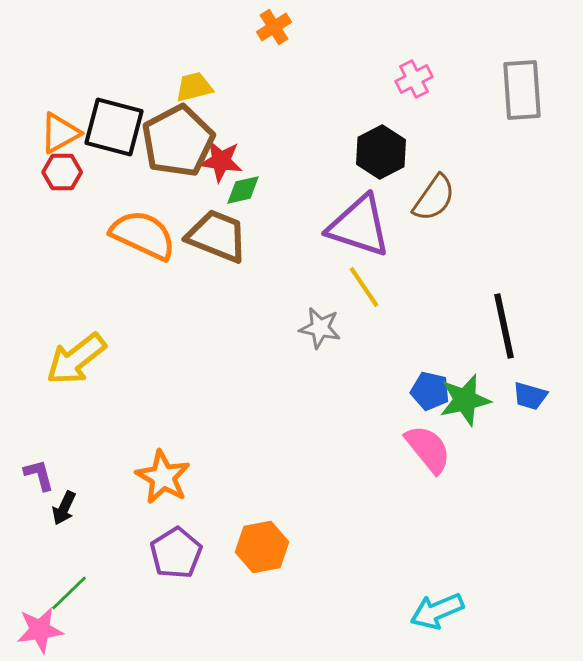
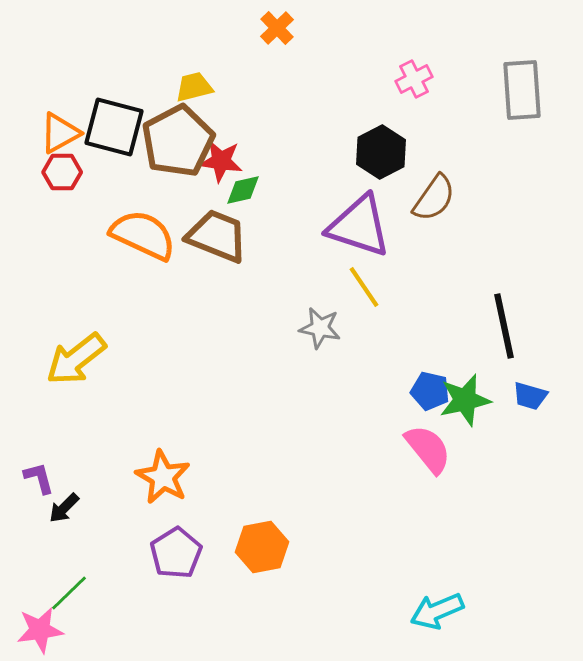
orange cross: moved 3 px right, 1 px down; rotated 12 degrees counterclockwise
purple L-shape: moved 3 px down
black arrow: rotated 20 degrees clockwise
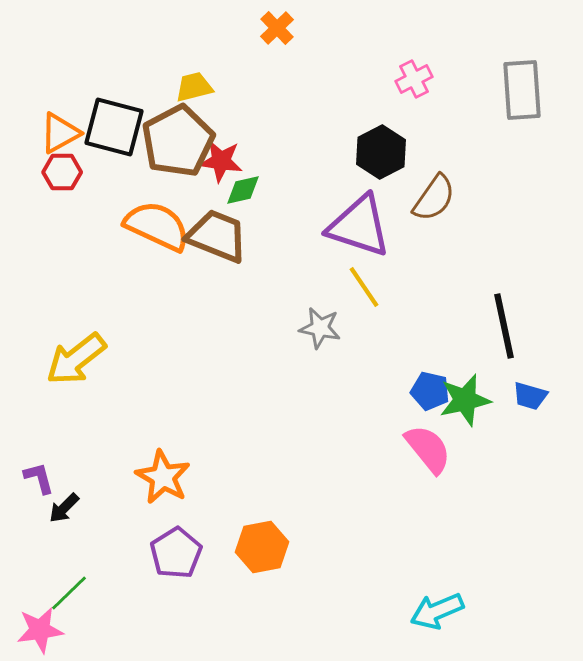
orange semicircle: moved 14 px right, 9 px up
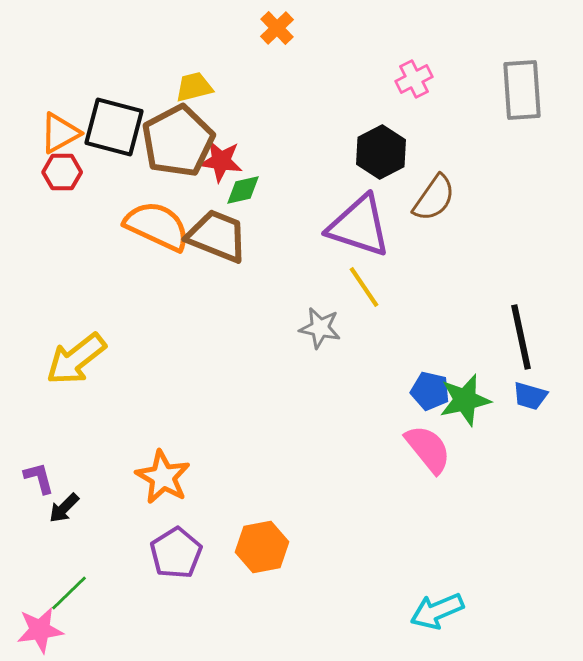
black line: moved 17 px right, 11 px down
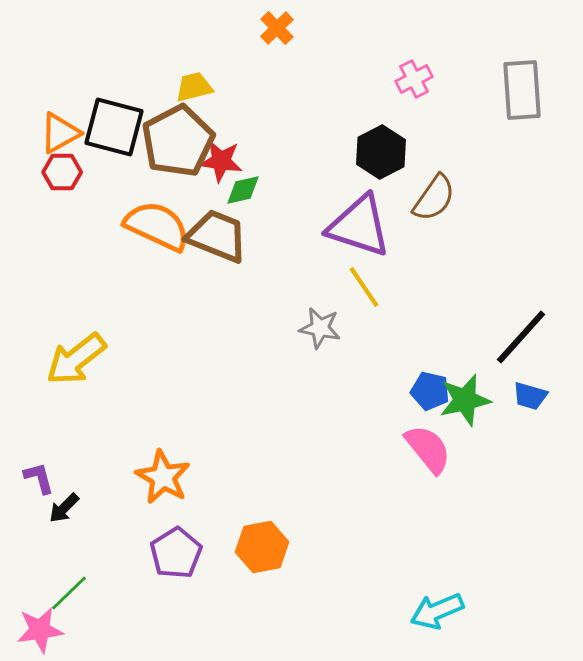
black line: rotated 54 degrees clockwise
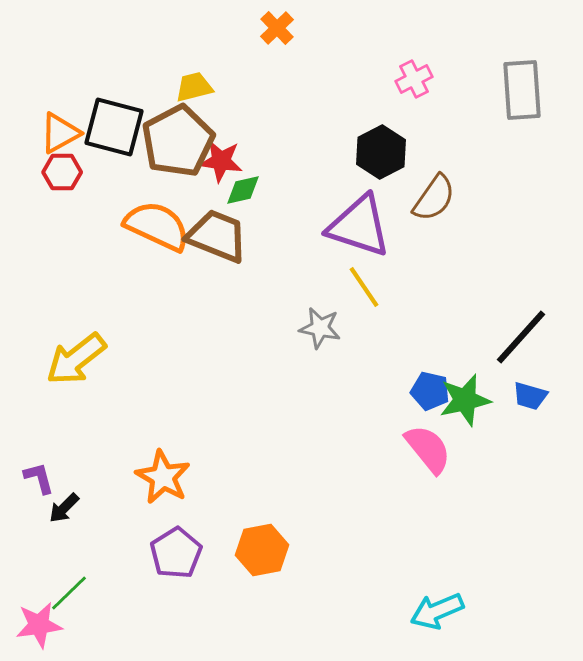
orange hexagon: moved 3 px down
pink star: moved 1 px left, 5 px up
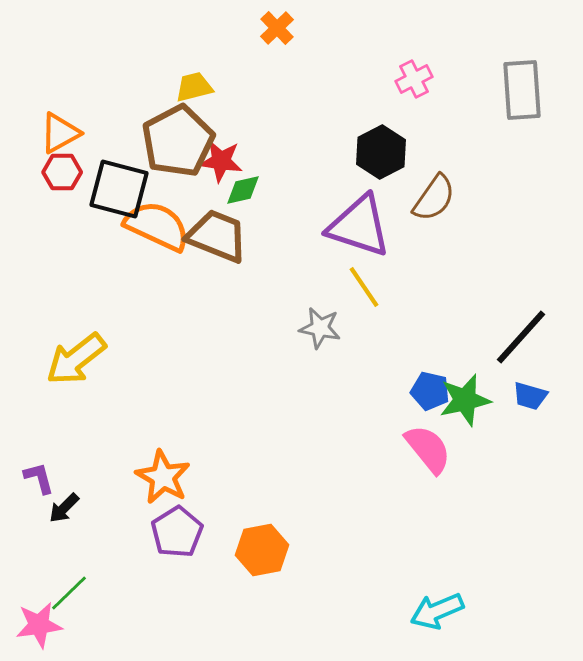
black square: moved 5 px right, 62 px down
purple pentagon: moved 1 px right, 21 px up
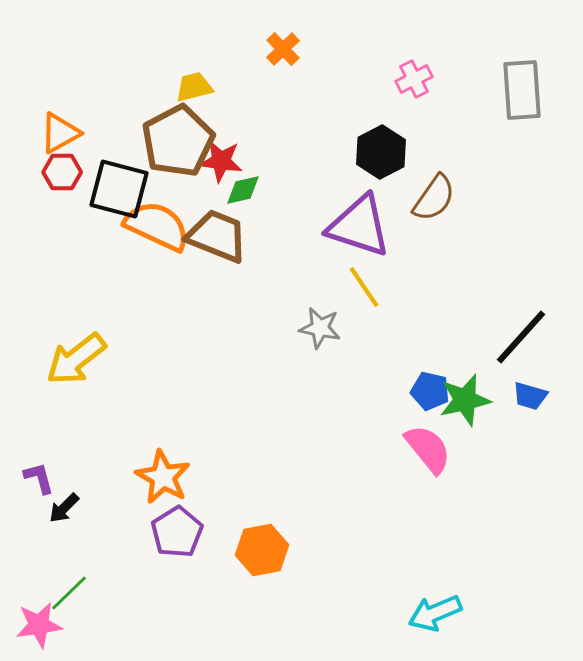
orange cross: moved 6 px right, 21 px down
cyan arrow: moved 2 px left, 2 px down
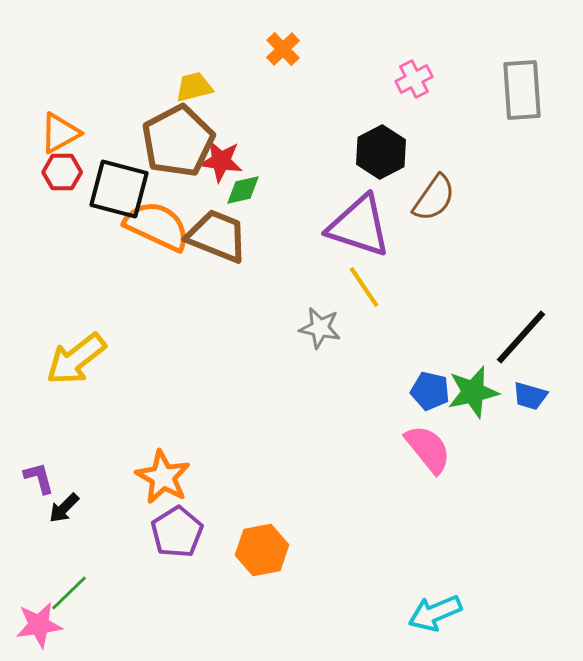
green star: moved 8 px right, 8 px up
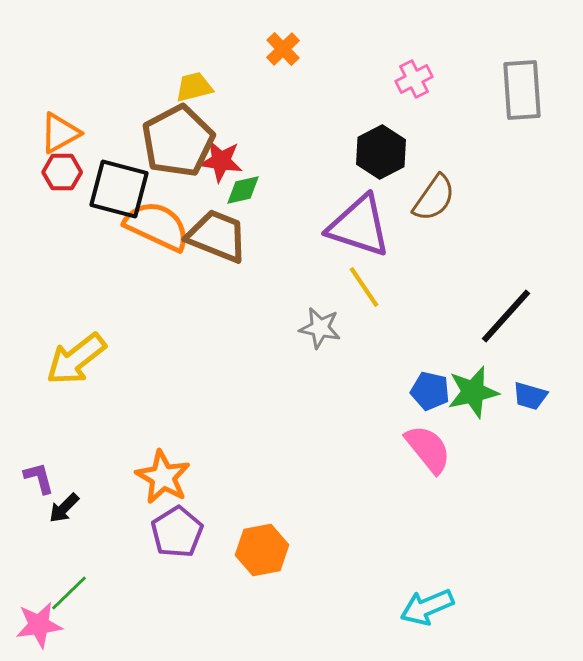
black line: moved 15 px left, 21 px up
cyan arrow: moved 8 px left, 6 px up
